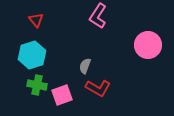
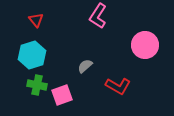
pink circle: moved 3 px left
gray semicircle: rotated 28 degrees clockwise
red L-shape: moved 20 px right, 2 px up
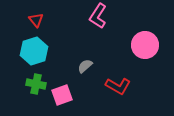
cyan hexagon: moved 2 px right, 4 px up
green cross: moved 1 px left, 1 px up
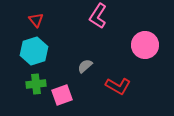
green cross: rotated 18 degrees counterclockwise
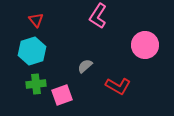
cyan hexagon: moved 2 px left
